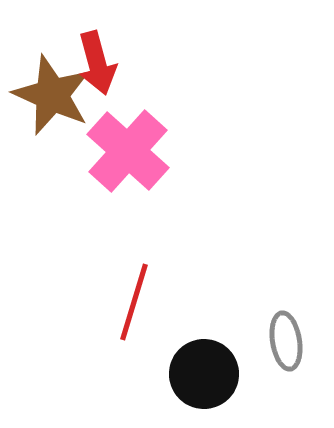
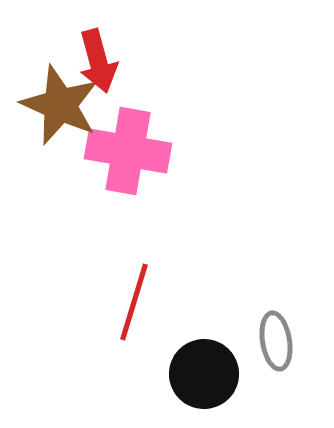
red arrow: moved 1 px right, 2 px up
brown star: moved 8 px right, 10 px down
pink cross: rotated 32 degrees counterclockwise
gray ellipse: moved 10 px left
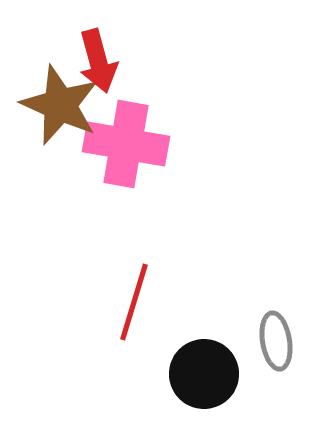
pink cross: moved 2 px left, 7 px up
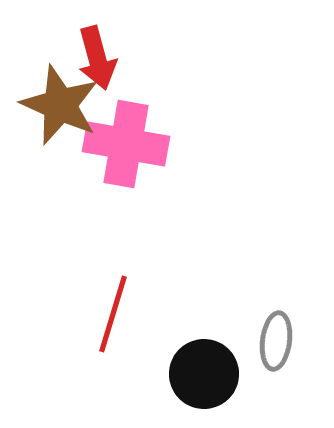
red arrow: moved 1 px left, 3 px up
red line: moved 21 px left, 12 px down
gray ellipse: rotated 16 degrees clockwise
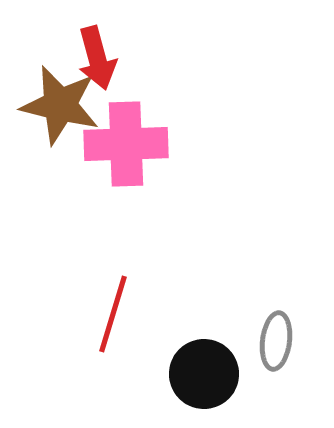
brown star: rotated 10 degrees counterclockwise
pink cross: rotated 12 degrees counterclockwise
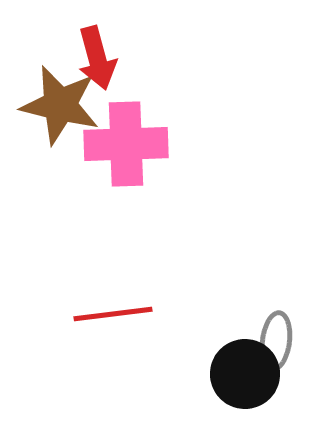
red line: rotated 66 degrees clockwise
black circle: moved 41 px right
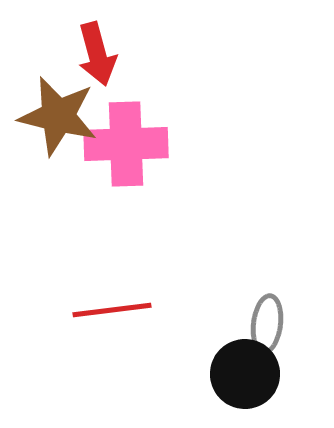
red arrow: moved 4 px up
brown star: moved 2 px left, 11 px down
red line: moved 1 px left, 4 px up
gray ellipse: moved 9 px left, 17 px up
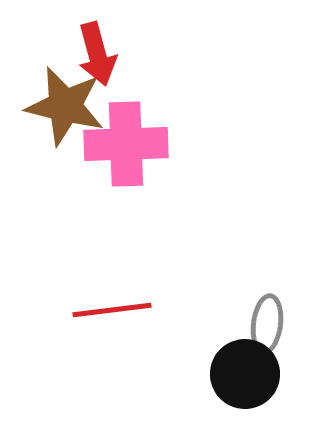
brown star: moved 7 px right, 10 px up
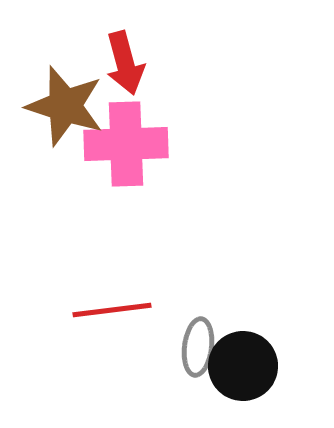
red arrow: moved 28 px right, 9 px down
brown star: rotated 4 degrees clockwise
gray ellipse: moved 69 px left, 23 px down
black circle: moved 2 px left, 8 px up
